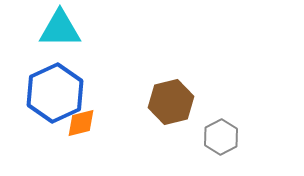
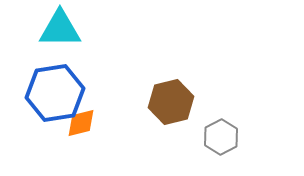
blue hexagon: rotated 16 degrees clockwise
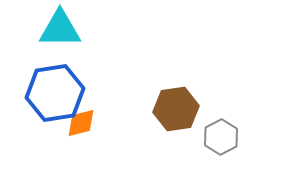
brown hexagon: moved 5 px right, 7 px down; rotated 6 degrees clockwise
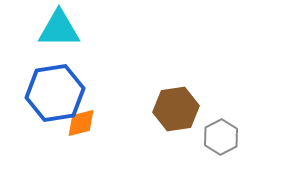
cyan triangle: moved 1 px left
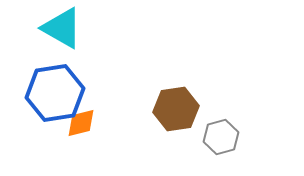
cyan triangle: moved 3 px right, 1 px up; rotated 30 degrees clockwise
gray hexagon: rotated 12 degrees clockwise
